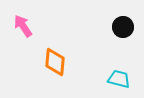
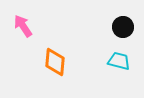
cyan trapezoid: moved 18 px up
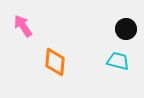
black circle: moved 3 px right, 2 px down
cyan trapezoid: moved 1 px left
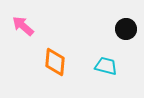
pink arrow: rotated 15 degrees counterclockwise
cyan trapezoid: moved 12 px left, 5 px down
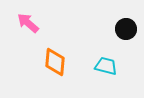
pink arrow: moved 5 px right, 3 px up
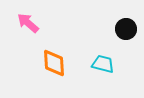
orange diamond: moved 1 px left, 1 px down; rotated 8 degrees counterclockwise
cyan trapezoid: moved 3 px left, 2 px up
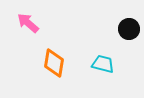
black circle: moved 3 px right
orange diamond: rotated 12 degrees clockwise
